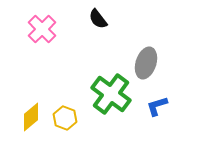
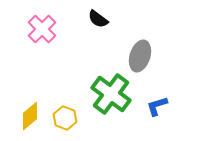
black semicircle: rotated 15 degrees counterclockwise
gray ellipse: moved 6 px left, 7 px up
yellow diamond: moved 1 px left, 1 px up
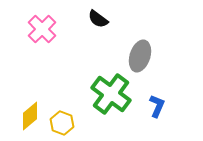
blue L-shape: rotated 130 degrees clockwise
yellow hexagon: moved 3 px left, 5 px down
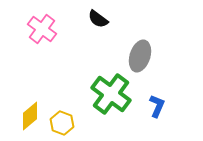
pink cross: rotated 8 degrees counterclockwise
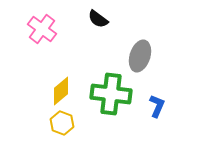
green cross: rotated 30 degrees counterclockwise
yellow diamond: moved 31 px right, 25 px up
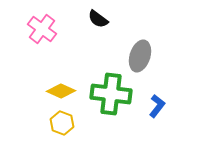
yellow diamond: rotated 64 degrees clockwise
blue L-shape: rotated 15 degrees clockwise
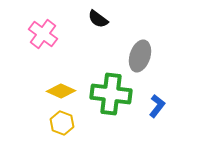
pink cross: moved 1 px right, 5 px down
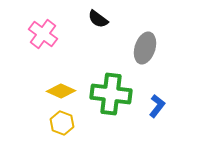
gray ellipse: moved 5 px right, 8 px up
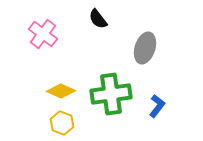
black semicircle: rotated 15 degrees clockwise
green cross: rotated 15 degrees counterclockwise
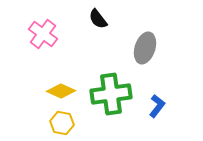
yellow hexagon: rotated 10 degrees counterclockwise
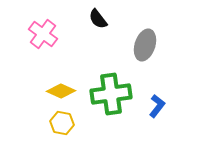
gray ellipse: moved 3 px up
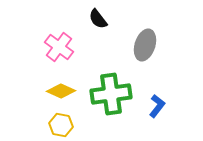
pink cross: moved 16 px right, 13 px down
yellow hexagon: moved 1 px left, 2 px down
